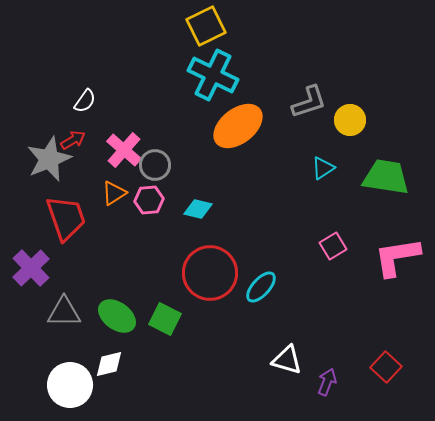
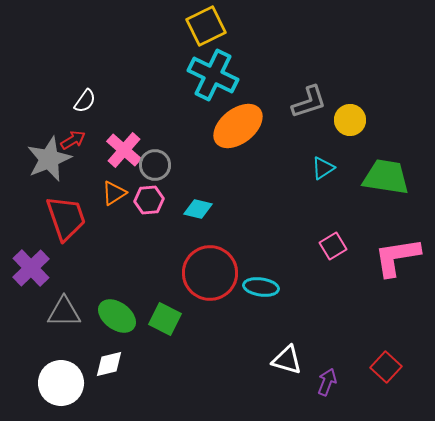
cyan ellipse: rotated 56 degrees clockwise
white circle: moved 9 px left, 2 px up
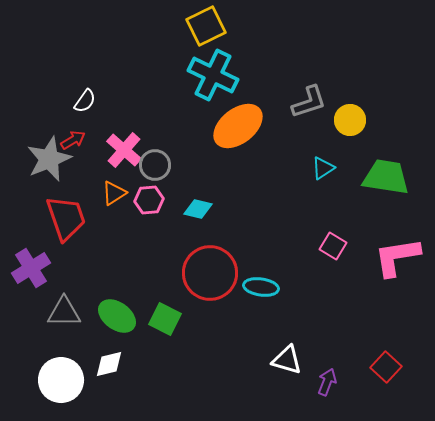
pink square: rotated 28 degrees counterclockwise
purple cross: rotated 12 degrees clockwise
white circle: moved 3 px up
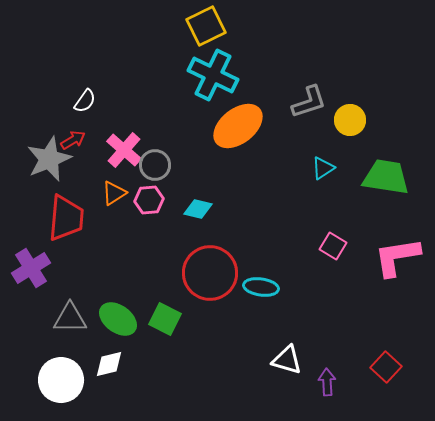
red trapezoid: rotated 24 degrees clockwise
gray triangle: moved 6 px right, 6 px down
green ellipse: moved 1 px right, 3 px down
purple arrow: rotated 24 degrees counterclockwise
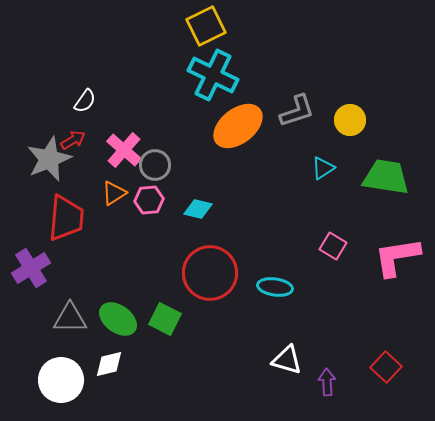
gray L-shape: moved 12 px left, 9 px down
cyan ellipse: moved 14 px right
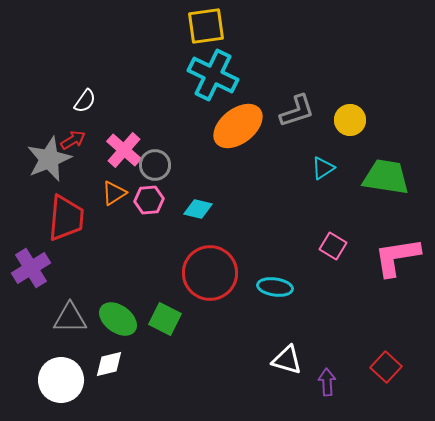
yellow square: rotated 18 degrees clockwise
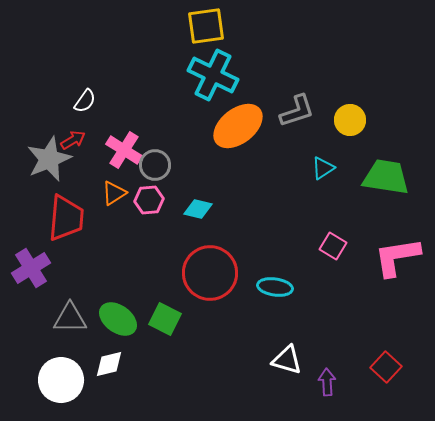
pink cross: rotated 9 degrees counterclockwise
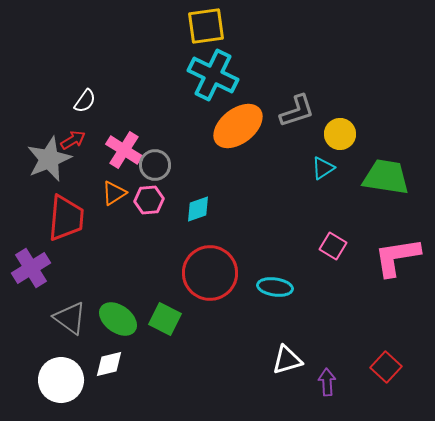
yellow circle: moved 10 px left, 14 px down
cyan diamond: rotated 32 degrees counterclockwise
gray triangle: rotated 36 degrees clockwise
white triangle: rotated 32 degrees counterclockwise
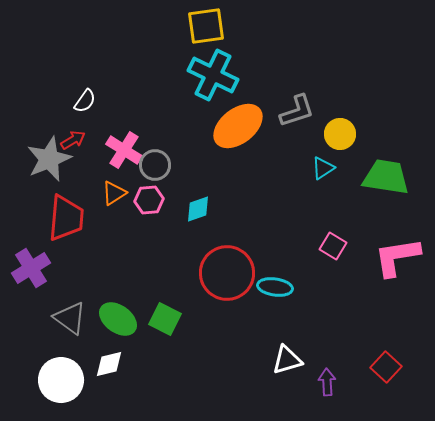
red circle: moved 17 px right
